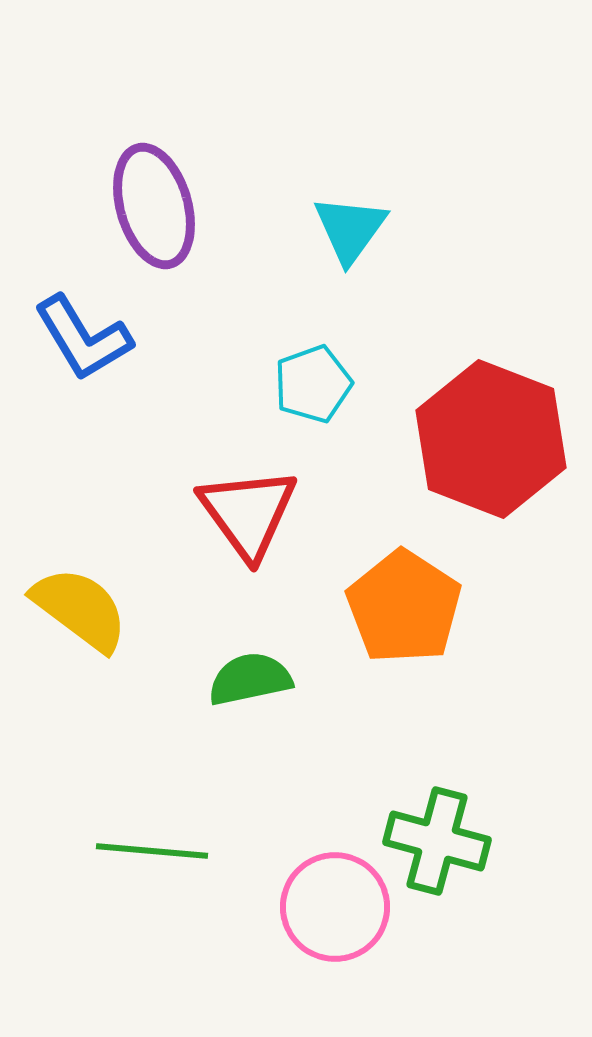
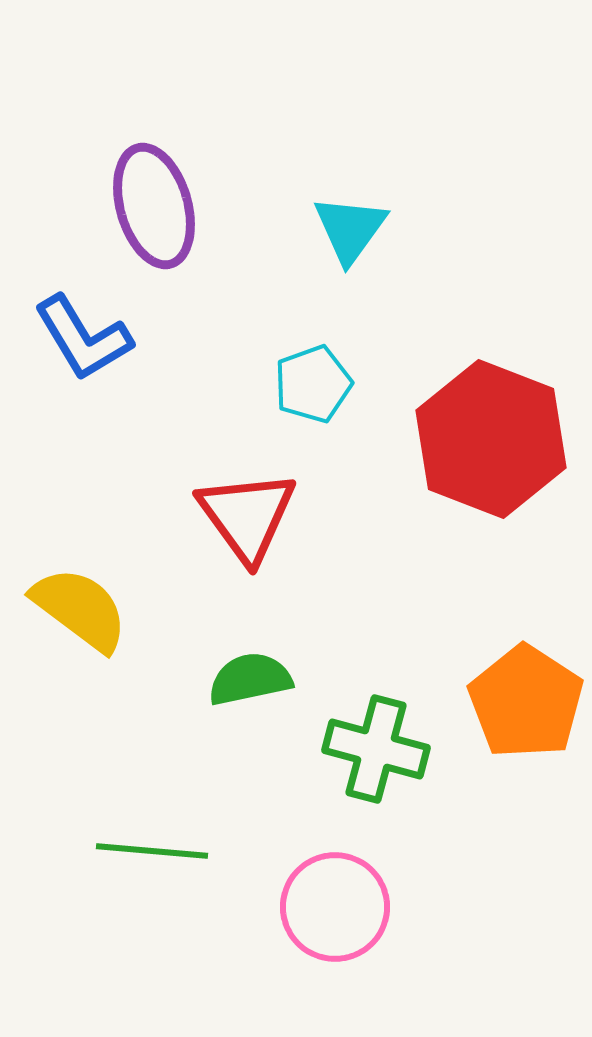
red triangle: moved 1 px left, 3 px down
orange pentagon: moved 122 px right, 95 px down
green cross: moved 61 px left, 92 px up
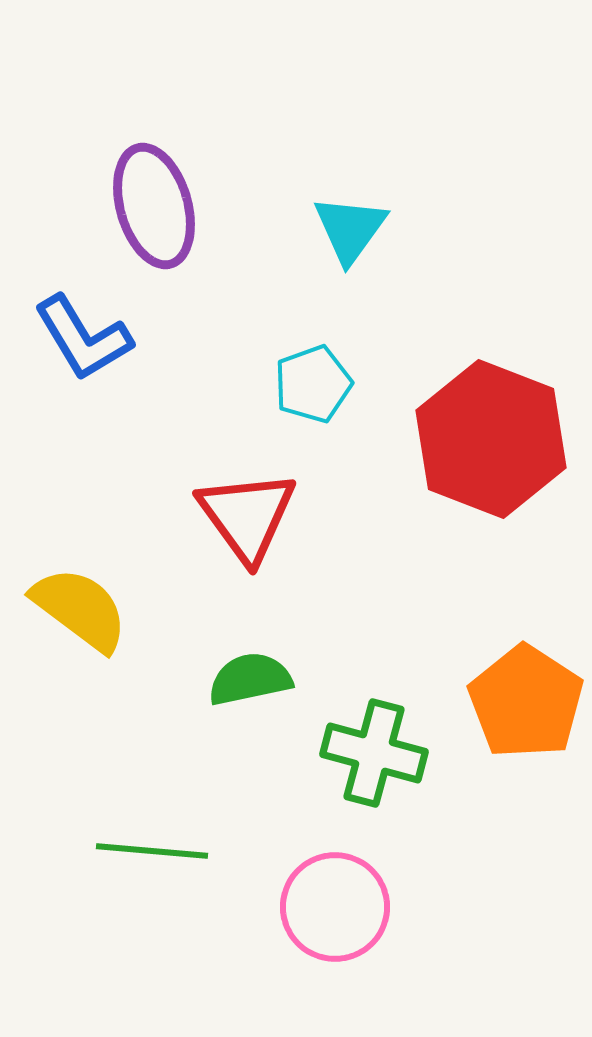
green cross: moved 2 px left, 4 px down
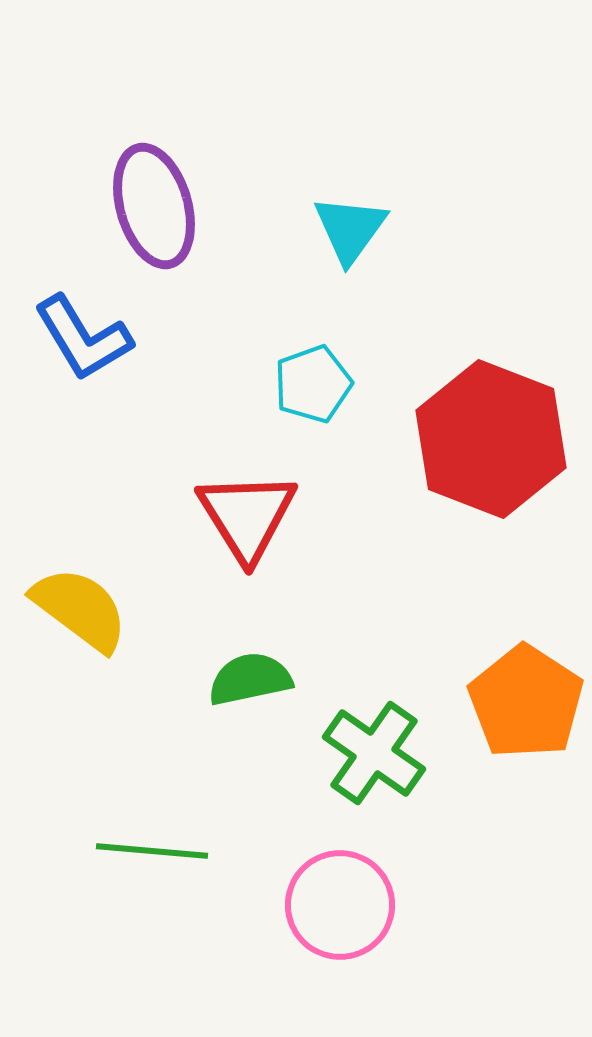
red triangle: rotated 4 degrees clockwise
green cross: rotated 20 degrees clockwise
pink circle: moved 5 px right, 2 px up
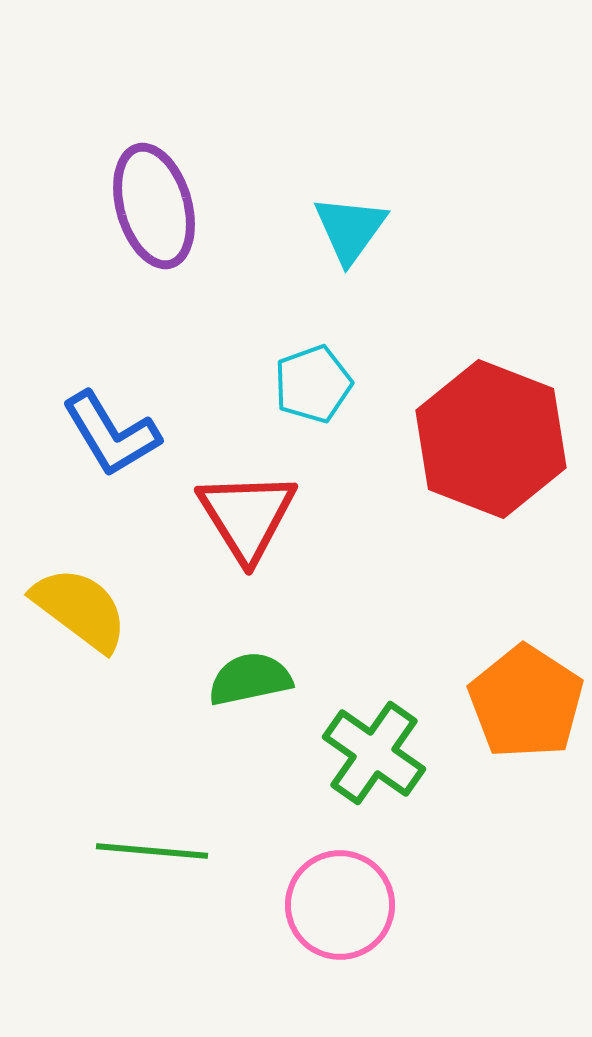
blue L-shape: moved 28 px right, 96 px down
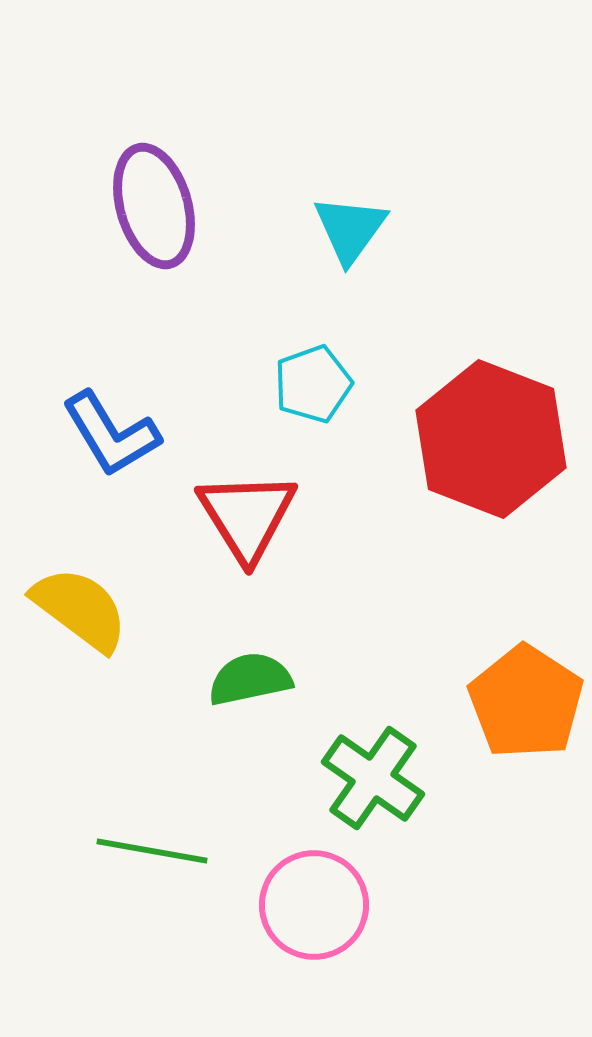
green cross: moved 1 px left, 25 px down
green line: rotated 5 degrees clockwise
pink circle: moved 26 px left
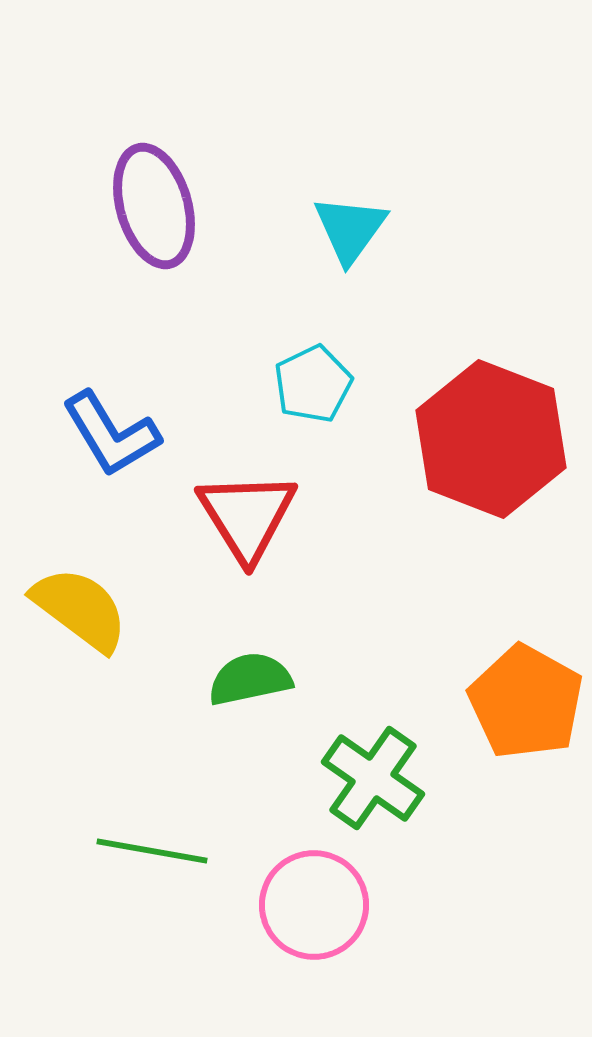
cyan pentagon: rotated 6 degrees counterclockwise
orange pentagon: rotated 4 degrees counterclockwise
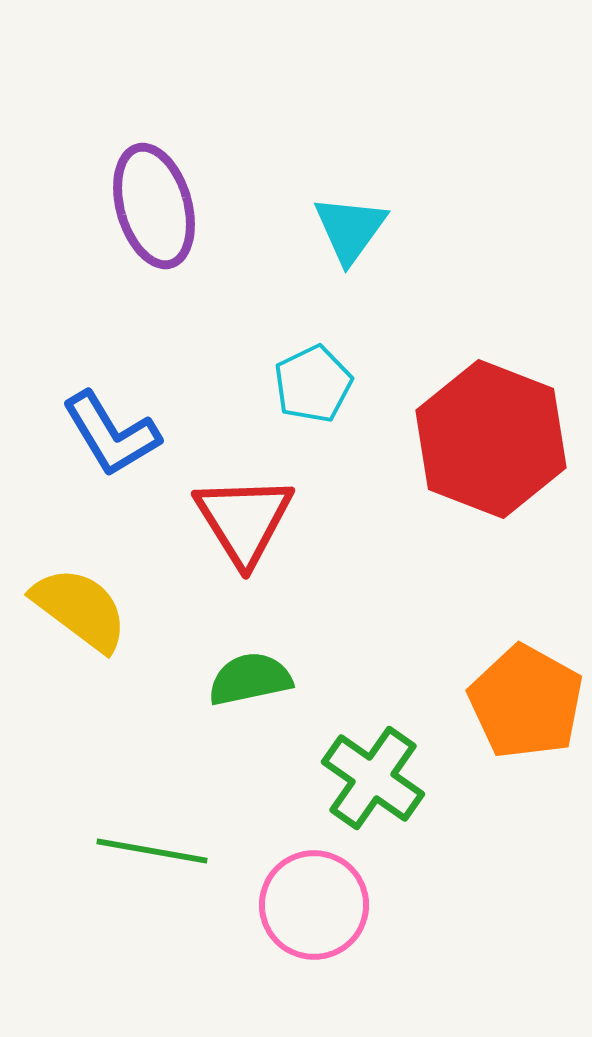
red triangle: moved 3 px left, 4 px down
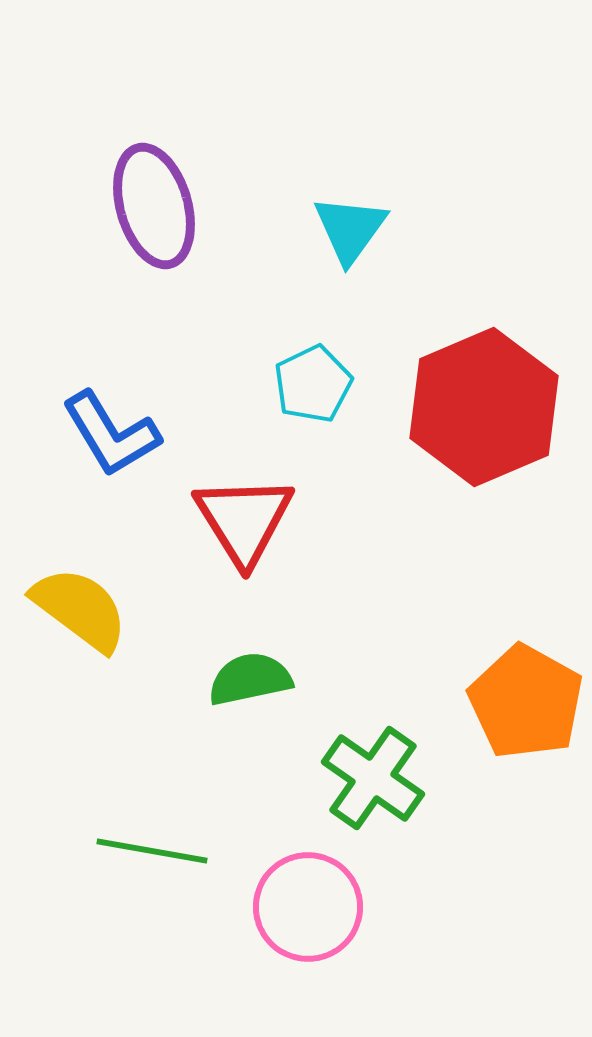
red hexagon: moved 7 px left, 32 px up; rotated 16 degrees clockwise
pink circle: moved 6 px left, 2 px down
